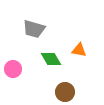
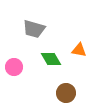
pink circle: moved 1 px right, 2 px up
brown circle: moved 1 px right, 1 px down
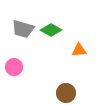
gray trapezoid: moved 11 px left
orange triangle: rotated 14 degrees counterclockwise
green diamond: moved 29 px up; rotated 30 degrees counterclockwise
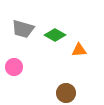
green diamond: moved 4 px right, 5 px down
